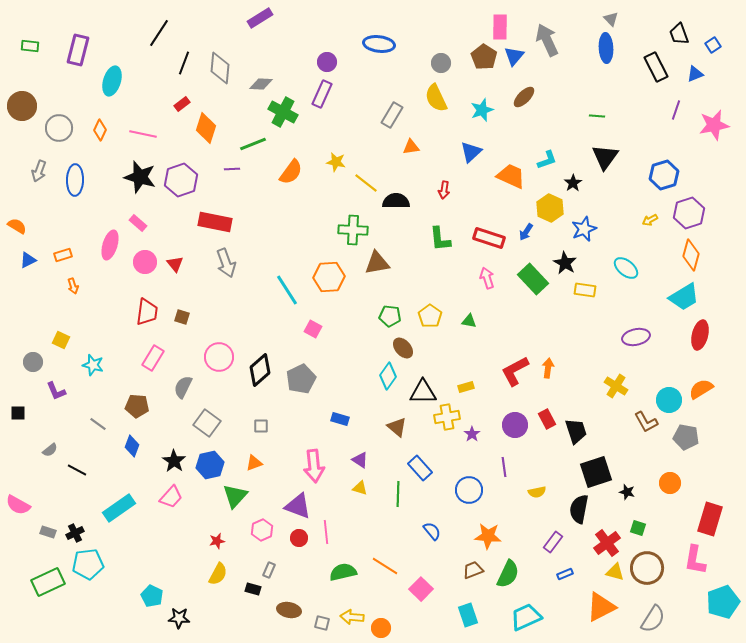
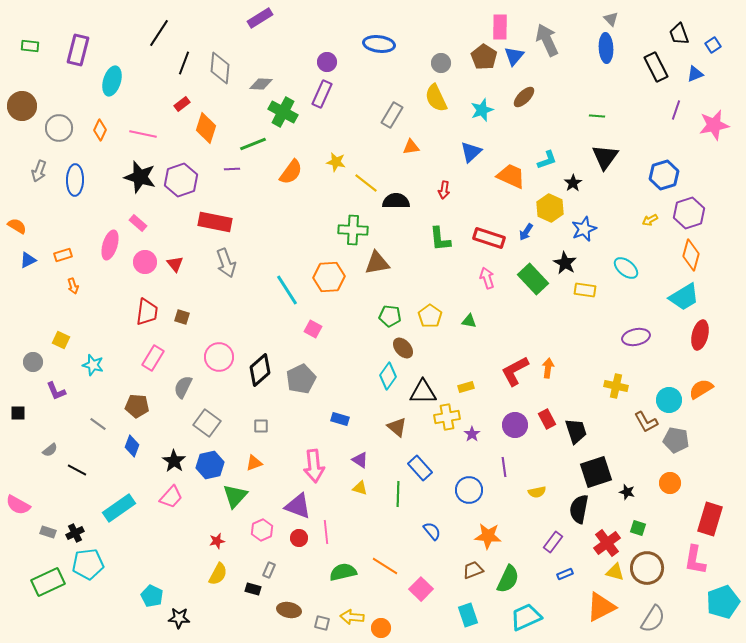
yellow cross at (616, 386): rotated 20 degrees counterclockwise
gray pentagon at (686, 437): moved 10 px left, 3 px down
green semicircle at (508, 574): moved 5 px down
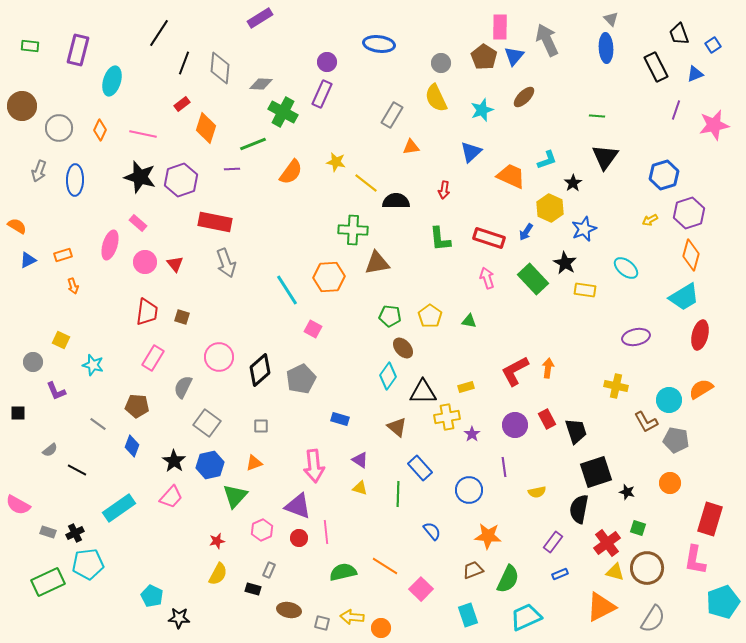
blue rectangle at (565, 574): moved 5 px left
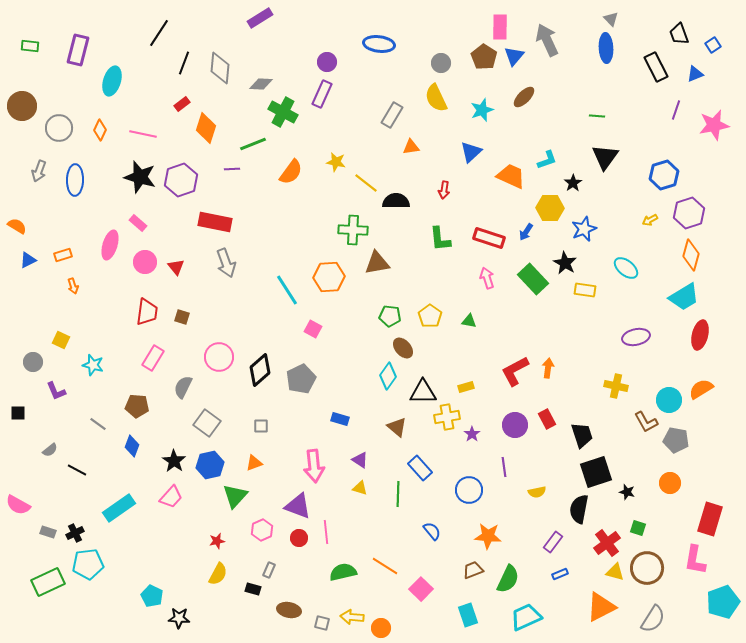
yellow hexagon at (550, 208): rotated 24 degrees counterclockwise
red triangle at (175, 264): moved 1 px right, 3 px down
black trapezoid at (576, 431): moved 6 px right, 4 px down
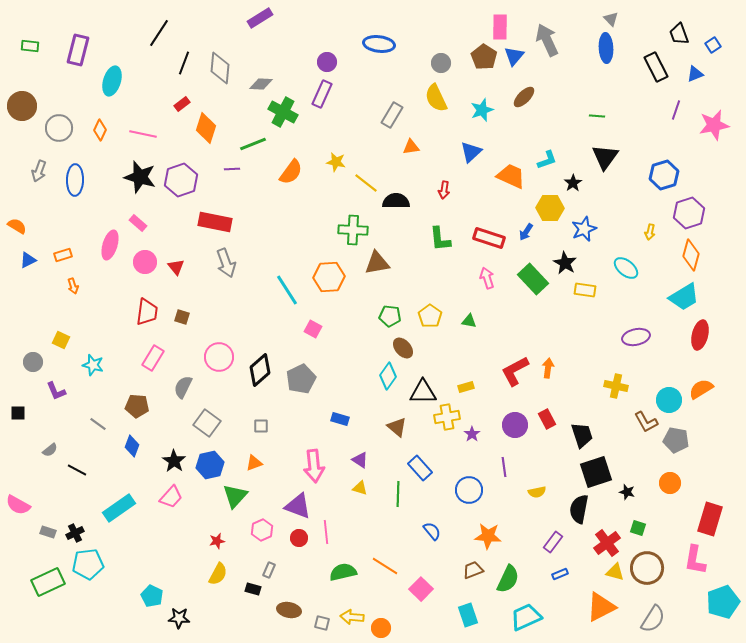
yellow arrow at (650, 220): moved 12 px down; rotated 49 degrees counterclockwise
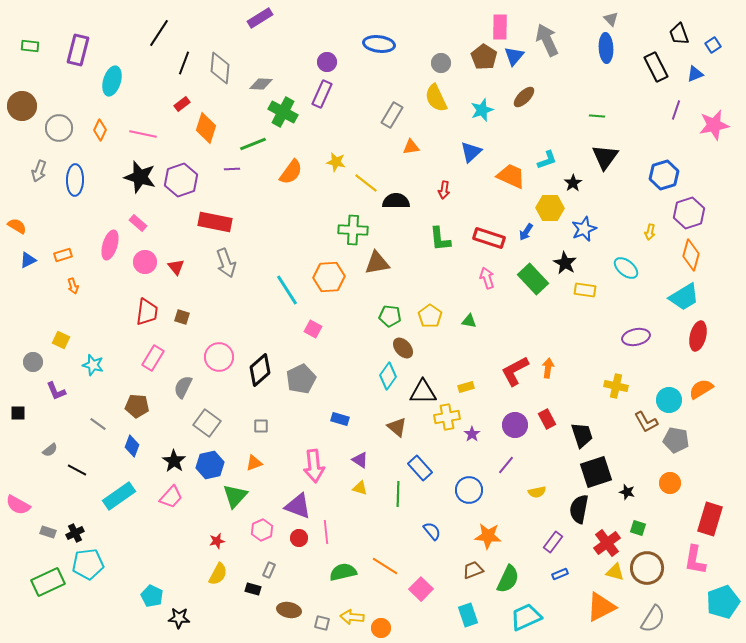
red ellipse at (700, 335): moved 2 px left, 1 px down
purple line at (504, 467): moved 2 px right, 2 px up; rotated 48 degrees clockwise
cyan rectangle at (119, 508): moved 12 px up
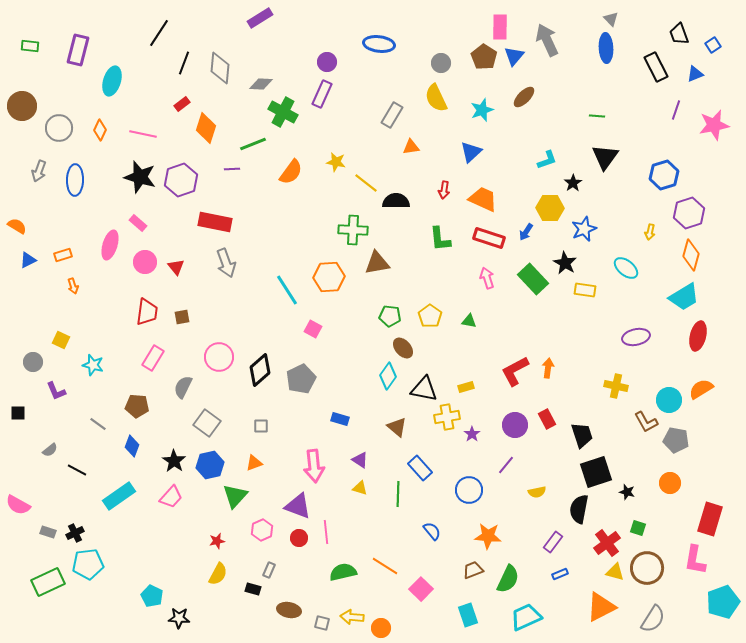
orange trapezoid at (511, 176): moved 28 px left, 23 px down
brown square at (182, 317): rotated 28 degrees counterclockwise
black triangle at (423, 392): moved 1 px right, 3 px up; rotated 12 degrees clockwise
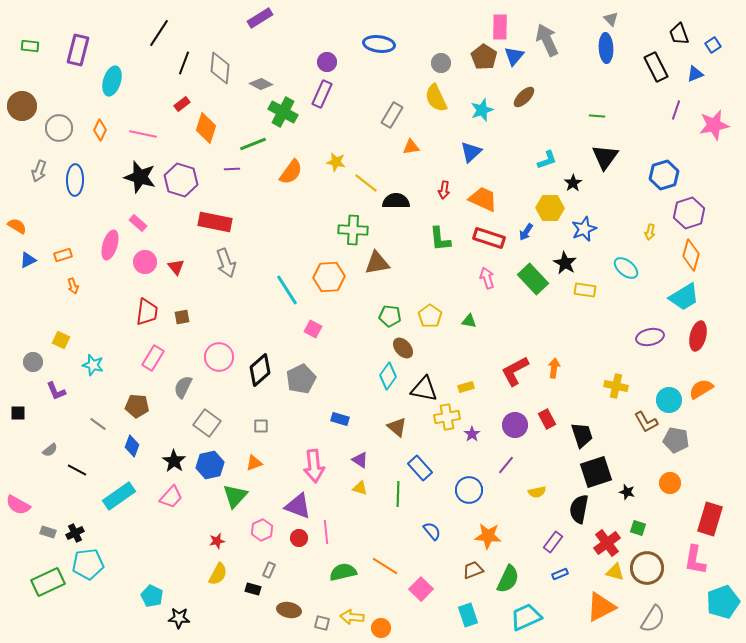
gray diamond at (261, 84): rotated 25 degrees clockwise
purple hexagon at (181, 180): rotated 24 degrees counterclockwise
purple ellipse at (636, 337): moved 14 px right
orange arrow at (548, 368): moved 6 px right
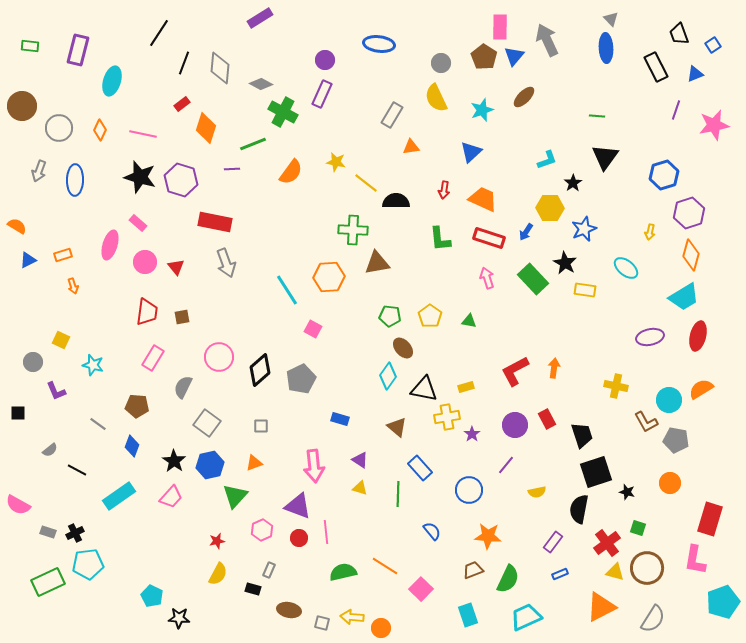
purple circle at (327, 62): moved 2 px left, 2 px up
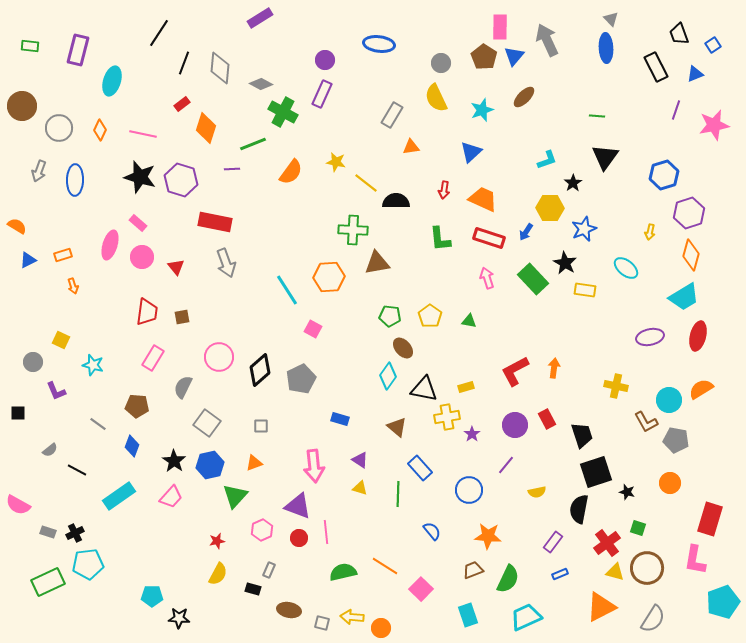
pink circle at (145, 262): moved 3 px left, 5 px up
cyan pentagon at (152, 596): rotated 25 degrees counterclockwise
